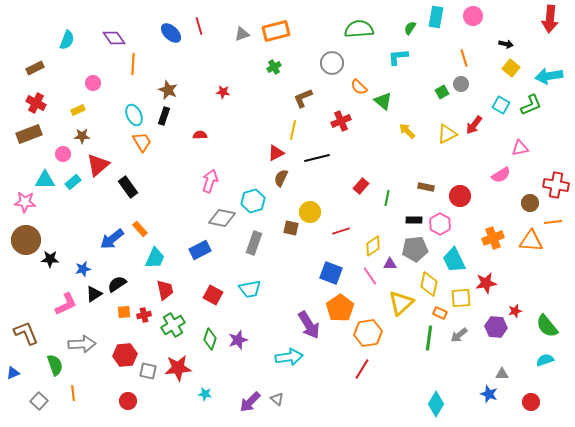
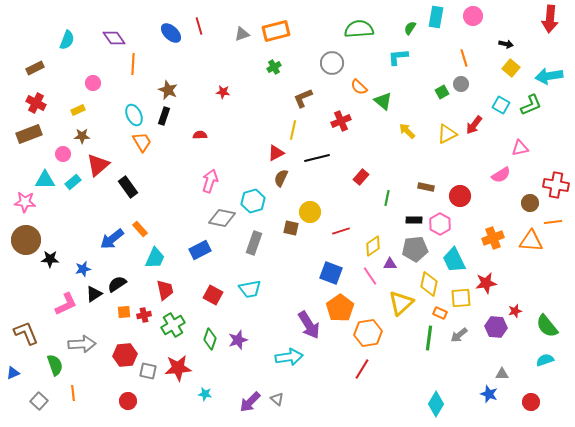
red rectangle at (361, 186): moved 9 px up
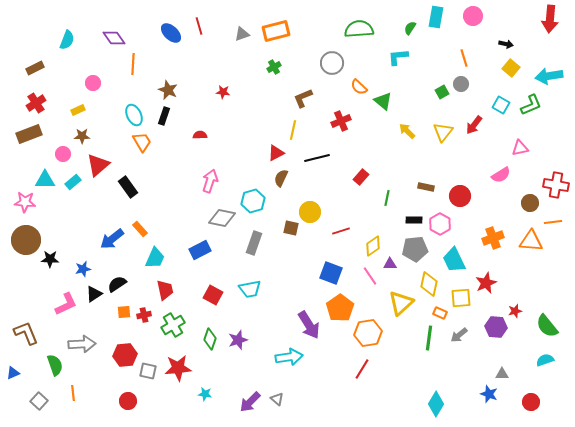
red cross at (36, 103): rotated 30 degrees clockwise
yellow triangle at (447, 134): moved 4 px left, 2 px up; rotated 25 degrees counterclockwise
red star at (486, 283): rotated 15 degrees counterclockwise
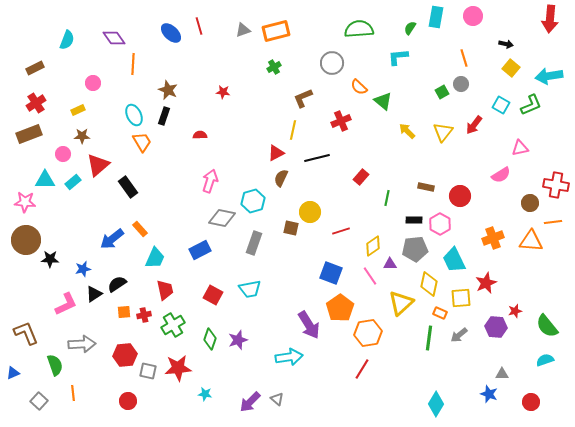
gray triangle at (242, 34): moved 1 px right, 4 px up
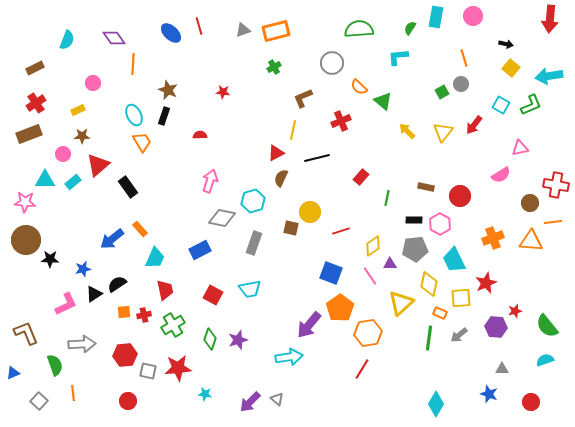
purple arrow at (309, 325): rotated 72 degrees clockwise
gray triangle at (502, 374): moved 5 px up
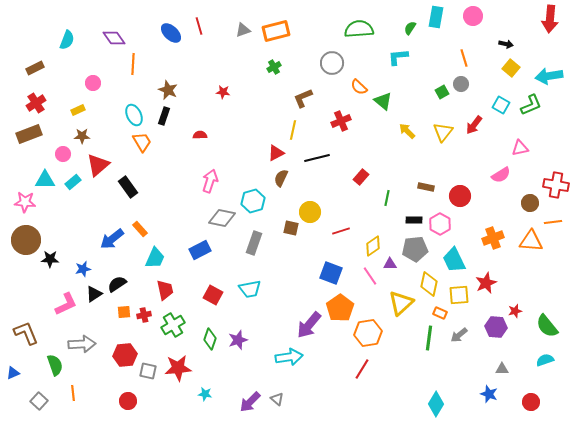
yellow square at (461, 298): moved 2 px left, 3 px up
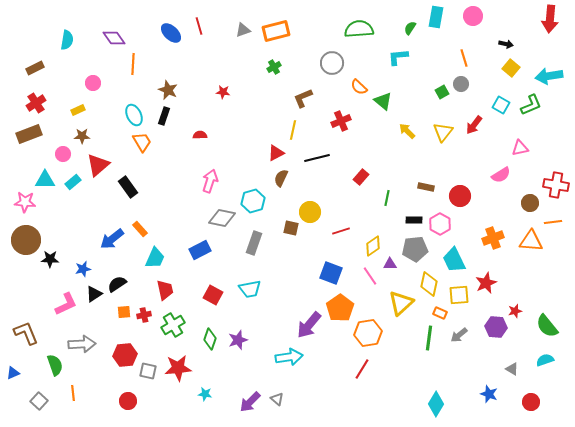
cyan semicircle at (67, 40): rotated 12 degrees counterclockwise
gray triangle at (502, 369): moved 10 px right; rotated 32 degrees clockwise
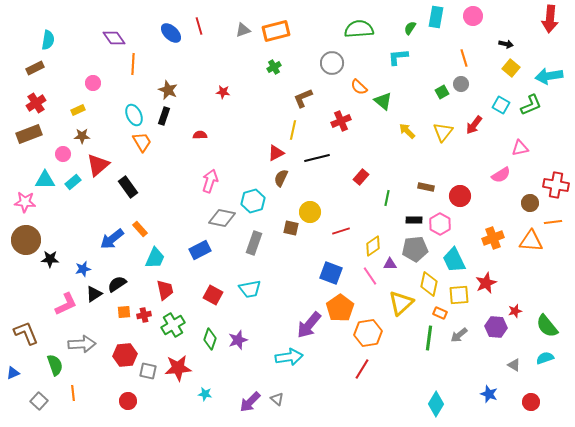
cyan semicircle at (67, 40): moved 19 px left
cyan semicircle at (545, 360): moved 2 px up
gray triangle at (512, 369): moved 2 px right, 4 px up
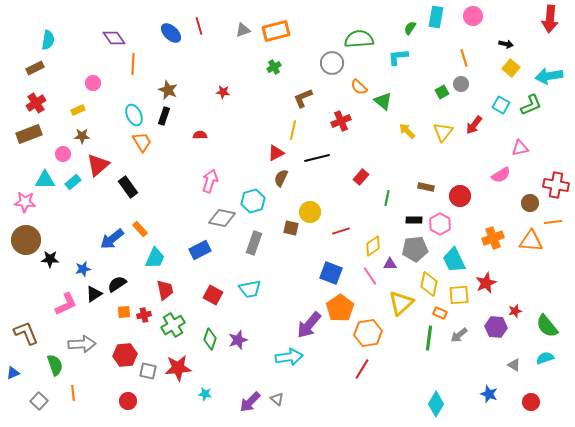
green semicircle at (359, 29): moved 10 px down
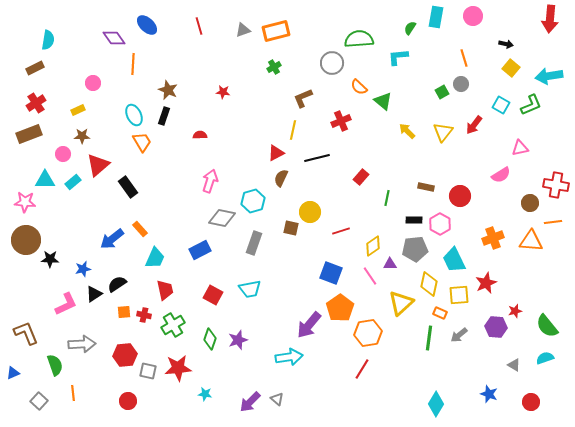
blue ellipse at (171, 33): moved 24 px left, 8 px up
red cross at (144, 315): rotated 24 degrees clockwise
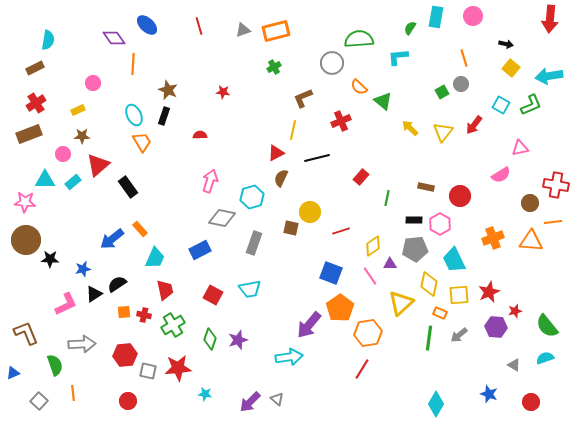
yellow arrow at (407, 131): moved 3 px right, 3 px up
cyan hexagon at (253, 201): moved 1 px left, 4 px up
red star at (486, 283): moved 3 px right, 9 px down
